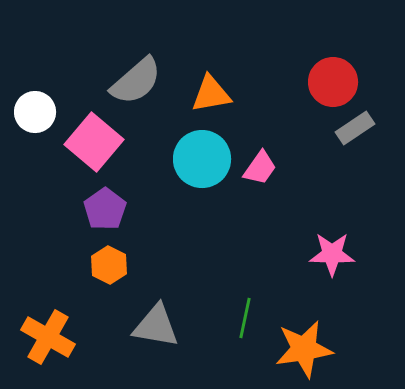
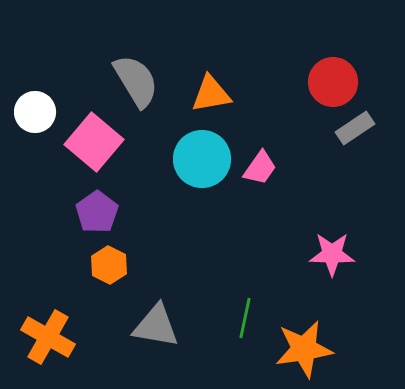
gray semicircle: rotated 80 degrees counterclockwise
purple pentagon: moved 8 px left, 3 px down
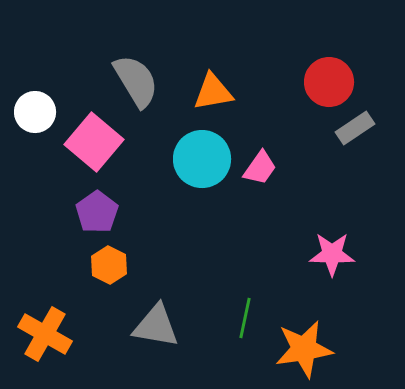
red circle: moved 4 px left
orange triangle: moved 2 px right, 2 px up
orange cross: moved 3 px left, 3 px up
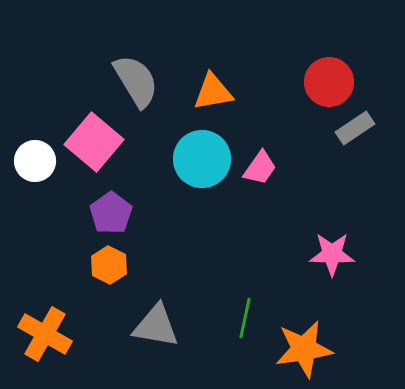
white circle: moved 49 px down
purple pentagon: moved 14 px right, 1 px down
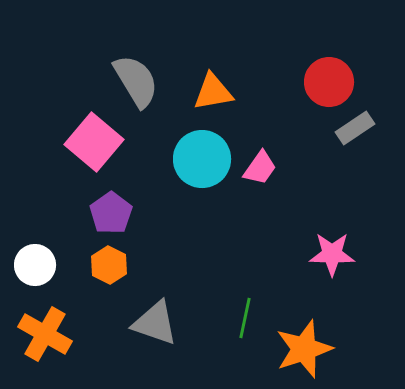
white circle: moved 104 px down
gray triangle: moved 1 px left, 3 px up; rotated 9 degrees clockwise
orange star: rotated 10 degrees counterclockwise
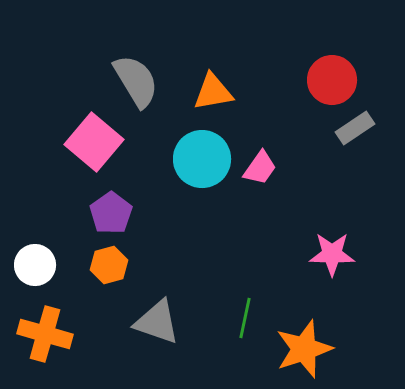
red circle: moved 3 px right, 2 px up
orange hexagon: rotated 18 degrees clockwise
gray triangle: moved 2 px right, 1 px up
orange cross: rotated 14 degrees counterclockwise
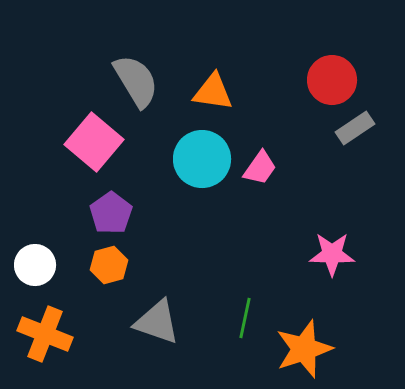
orange triangle: rotated 18 degrees clockwise
orange cross: rotated 6 degrees clockwise
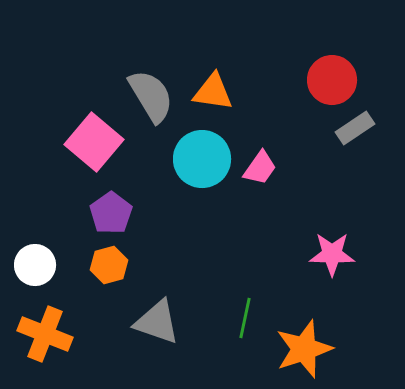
gray semicircle: moved 15 px right, 15 px down
